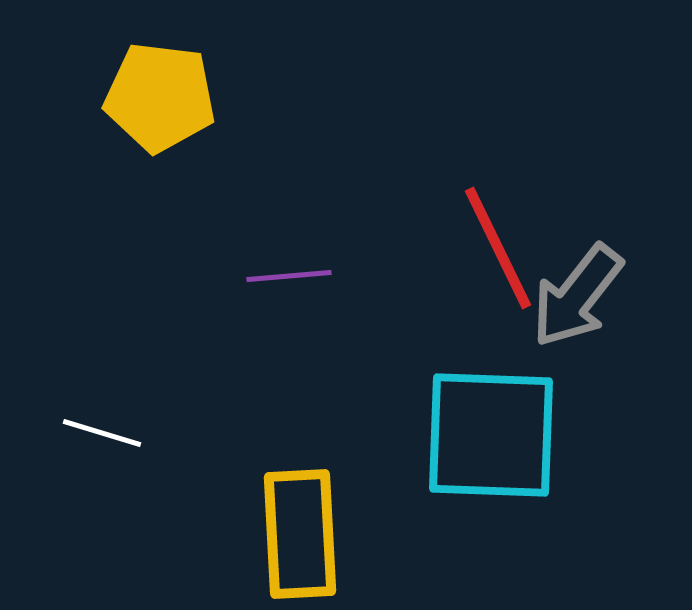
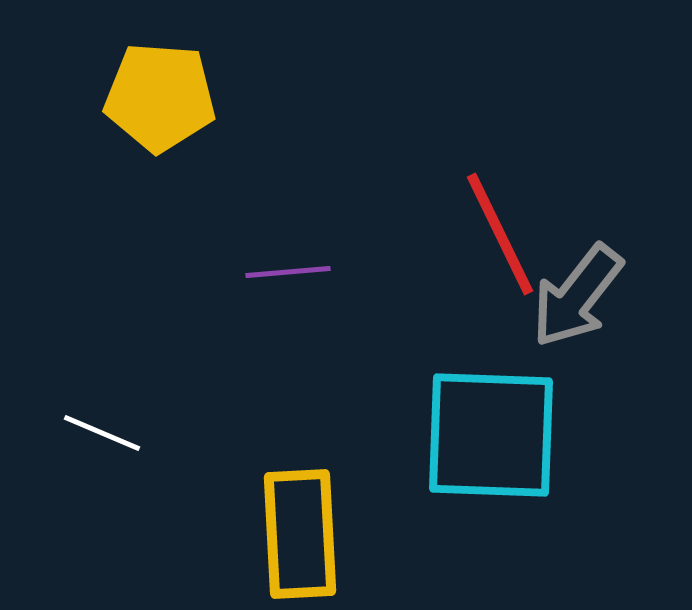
yellow pentagon: rotated 3 degrees counterclockwise
red line: moved 2 px right, 14 px up
purple line: moved 1 px left, 4 px up
white line: rotated 6 degrees clockwise
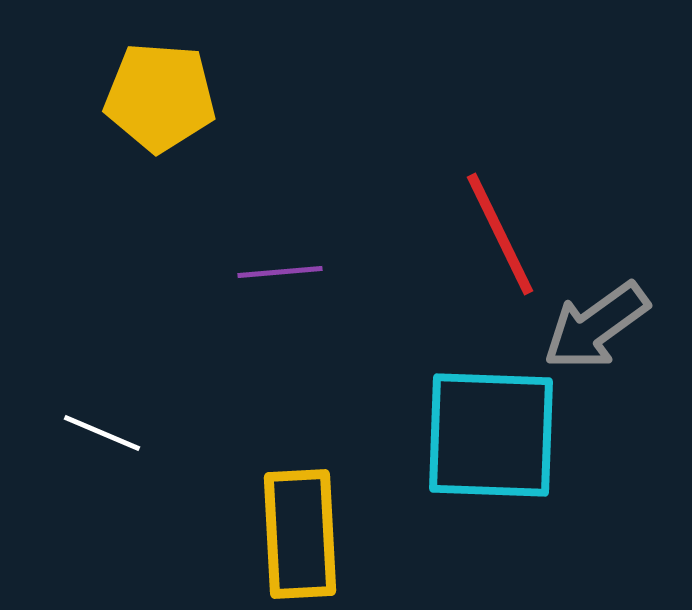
purple line: moved 8 px left
gray arrow: moved 19 px right, 30 px down; rotated 16 degrees clockwise
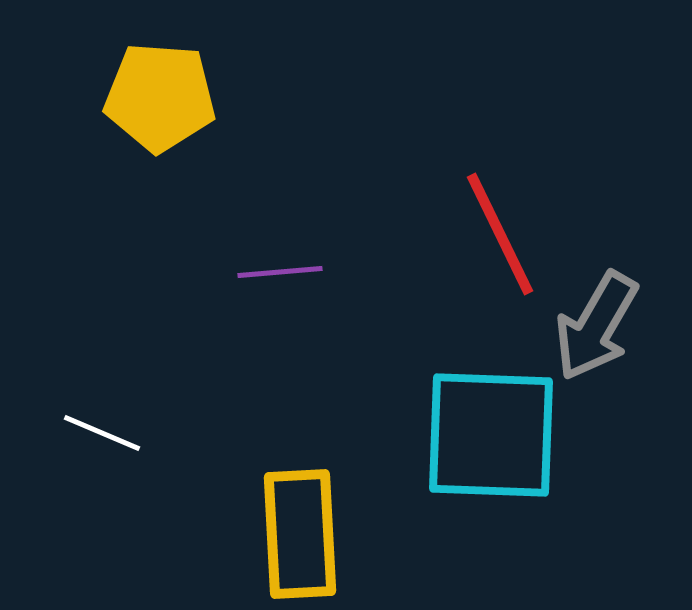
gray arrow: rotated 24 degrees counterclockwise
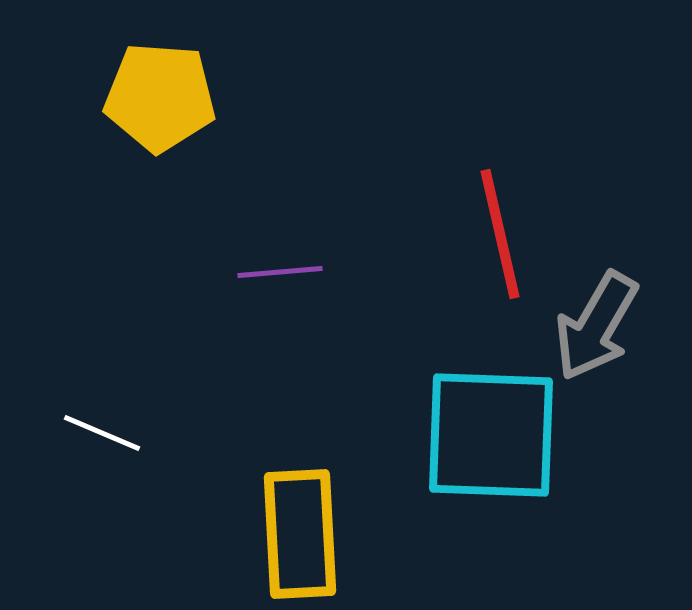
red line: rotated 13 degrees clockwise
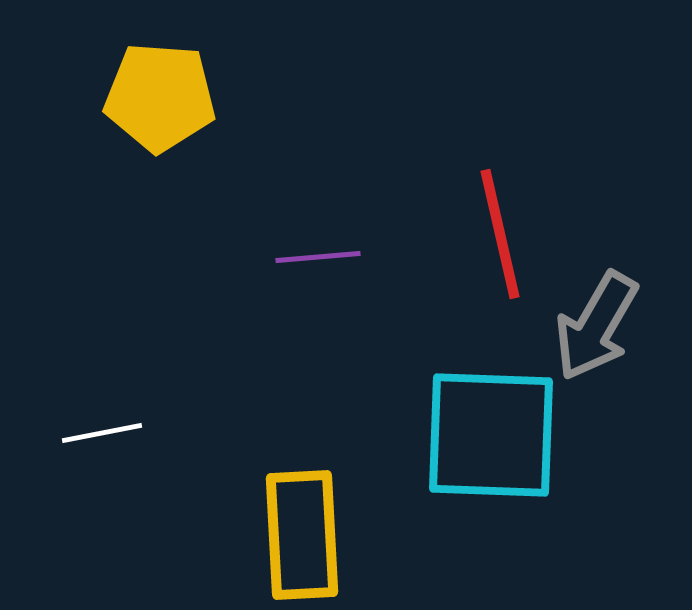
purple line: moved 38 px right, 15 px up
white line: rotated 34 degrees counterclockwise
yellow rectangle: moved 2 px right, 1 px down
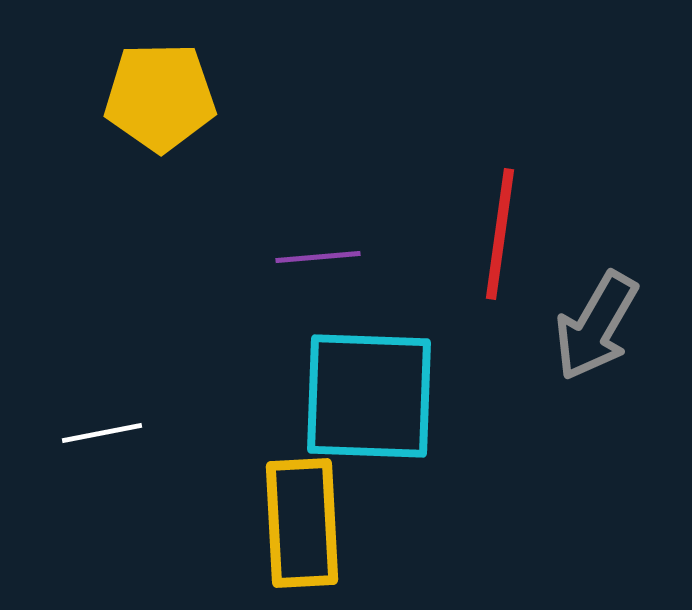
yellow pentagon: rotated 5 degrees counterclockwise
red line: rotated 21 degrees clockwise
cyan square: moved 122 px left, 39 px up
yellow rectangle: moved 12 px up
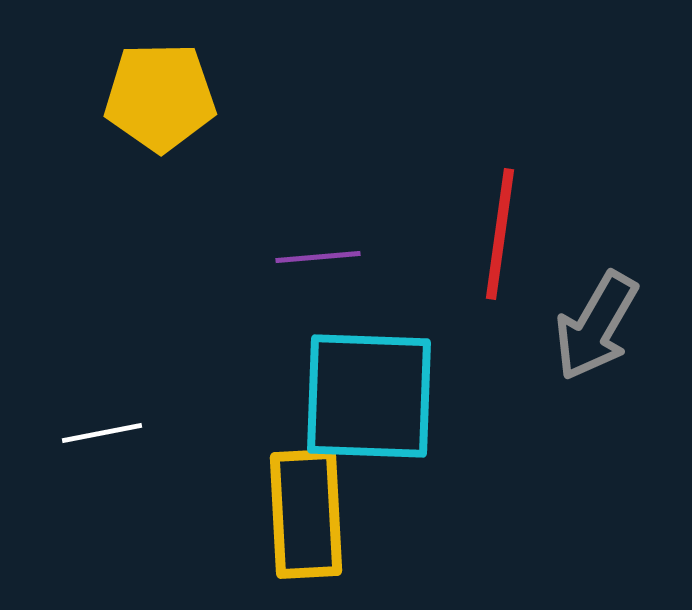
yellow rectangle: moved 4 px right, 9 px up
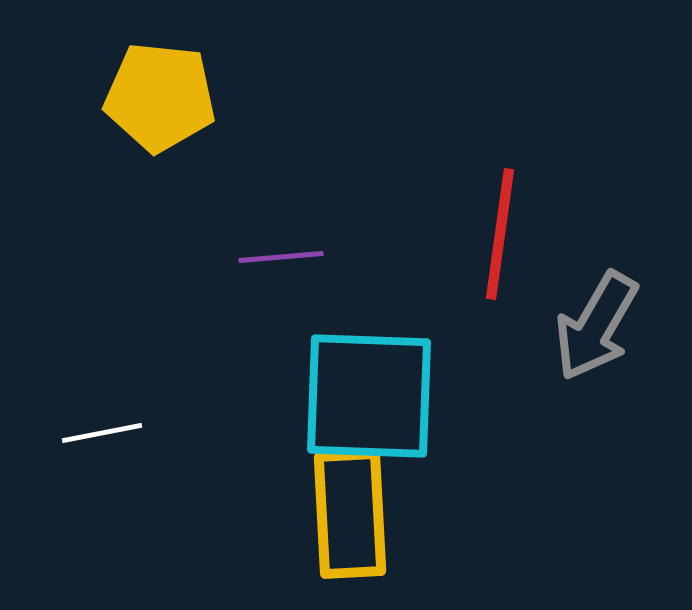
yellow pentagon: rotated 7 degrees clockwise
purple line: moved 37 px left
yellow rectangle: moved 44 px right
